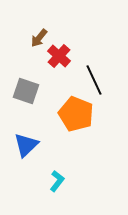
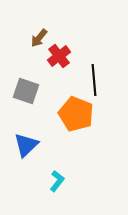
red cross: rotated 10 degrees clockwise
black line: rotated 20 degrees clockwise
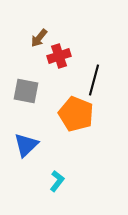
red cross: rotated 20 degrees clockwise
black line: rotated 20 degrees clockwise
gray square: rotated 8 degrees counterclockwise
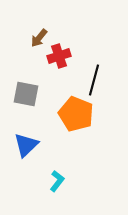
gray square: moved 3 px down
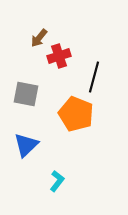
black line: moved 3 px up
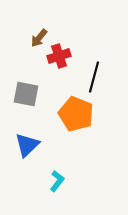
blue triangle: moved 1 px right
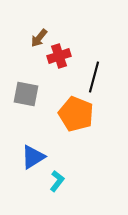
blue triangle: moved 6 px right, 12 px down; rotated 12 degrees clockwise
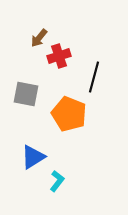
orange pentagon: moved 7 px left
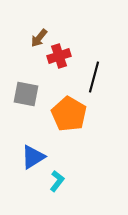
orange pentagon: rotated 8 degrees clockwise
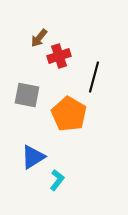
gray square: moved 1 px right, 1 px down
cyan L-shape: moved 1 px up
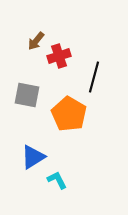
brown arrow: moved 3 px left, 3 px down
cyan L-shape: rotated 65 degrees counterclockwise
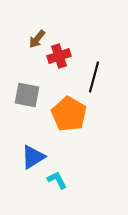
brown arrow: moved 1 px right, 2 px up
